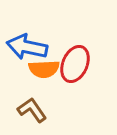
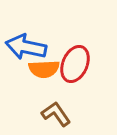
blue arrow: moved 1 px left
brown L-shape: moved 24 px right, 4 px down
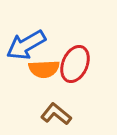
blue arrow: moved 2 px up; rotated 42 degrees counterclockwise
brown L-shape: rotated 16 degrees counterclockwise
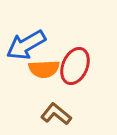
red ellipse: moved 2 px down
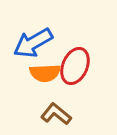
blue arrow: moved 7 px right, 2 px up
orange semicircle: moved 1 px right, 4 px down
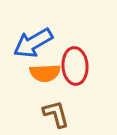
red ellipse: rotated 27 degrees counterclockwise
brown L-shape: rotated 36 degrees clockwise
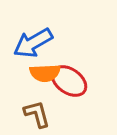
red ellipse: moved 6 px left, 15 px down; rotated 51 degrees counterclockwise
brown L-shape: moved 19 px left
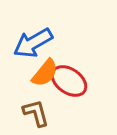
orange semicircle: rotated 48 degrees counterclockwise
brown L-shape: moved 1 px left, 1 px up
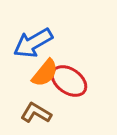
brown L-shape: rotated 44 degrees counterclockwise
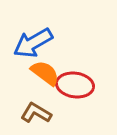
orange semicircle: rotated 92 degrees counterclockwise
red ellipse: moved 6 px right, 4 px down; rotated 27 degrees counterclockwise
